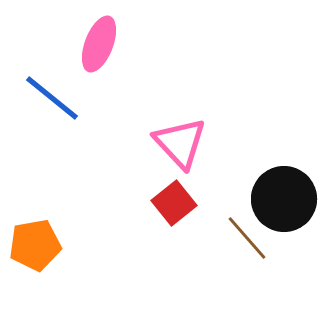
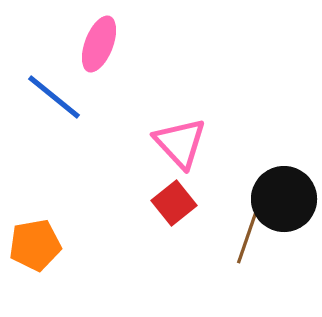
blue line: moved 2 px right, 1 px up
brown line: rotated 60 degrees clockwise
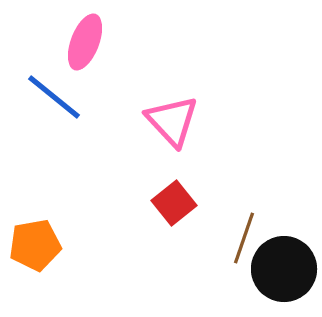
pink ellipse: moved 14 px left, 2 px up
pink triangle: moved 8 px left, 22 px up
black circle: moved 70 px down
brown line: moved 3 px left
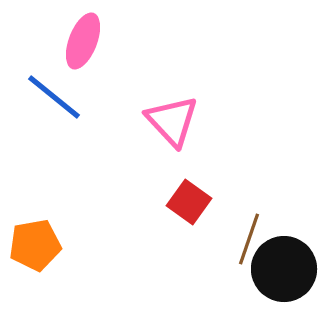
pink ellipse: moved 2 px left, 1 px up
red square: moved 15 px right, 1 px up; rotated 15 degrees counterclockwise
brown line: moved 5 px right, 1 px down
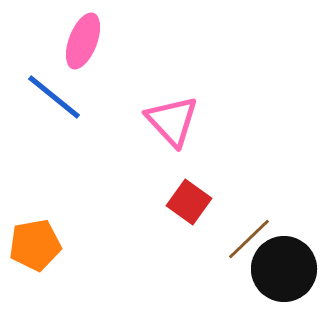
brown line: rotated 27 degrees clockwise
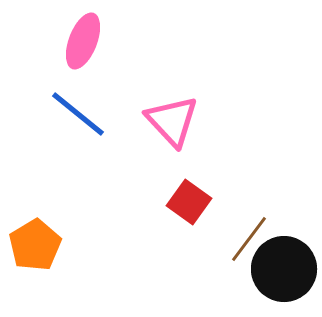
blue line: moved 24 px right, 17 px down
brown line: rotated 9 degrees counterclockwise
orange pentagon: rotated 21 degrees counterclockwise
